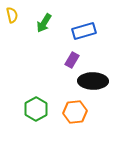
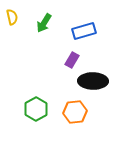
yellow semicircle: moved 2 px down
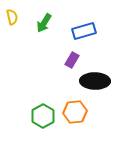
black ellipse: moved 2 px right
green hexagon: moved 7 px right, 7 px down
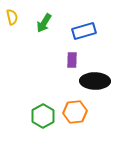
purple rectangle: rotated 28 degrees counterclockwise
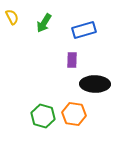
yellow semicircle: rotated 14 degrees counterclockwise
blue rectangle: moved 1 px up
black ellipse: moved 3 px down
orange hexagon: moved 1 px left, 2 px down; rotated 15 degrees clockwise
green hexagon: rotated 15 degrees counterclockwise
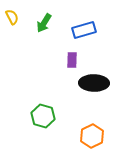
black ellipse: moved 1 px left, 1 px up
orange hexagon: moved 18 px right, 22 px down; rotated 25 degrees clockwise
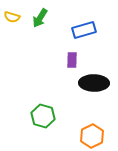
yellow semicircle: rotated 133 degrees clockwise
green arrow: moved 4 px left, 5 px up
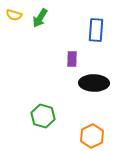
yellow semicircle: moved 2 px right, 2 px up
blue rectangle: moved 12 px right; rotated 70 degrees counterclockwise
purple rectangle: moved 1 px up
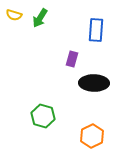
purple rectangle: rotated 14 degrees clockwise
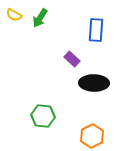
yellow semicircle: rotated 14 degrees clockwise
purple rectangle: rotated 63 degrees counterclockwise
green hexagon: rotated 10 degrees counterclockwise
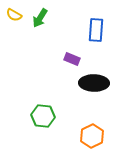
purple rectangle: rotated 21 degrees counterclockwise
